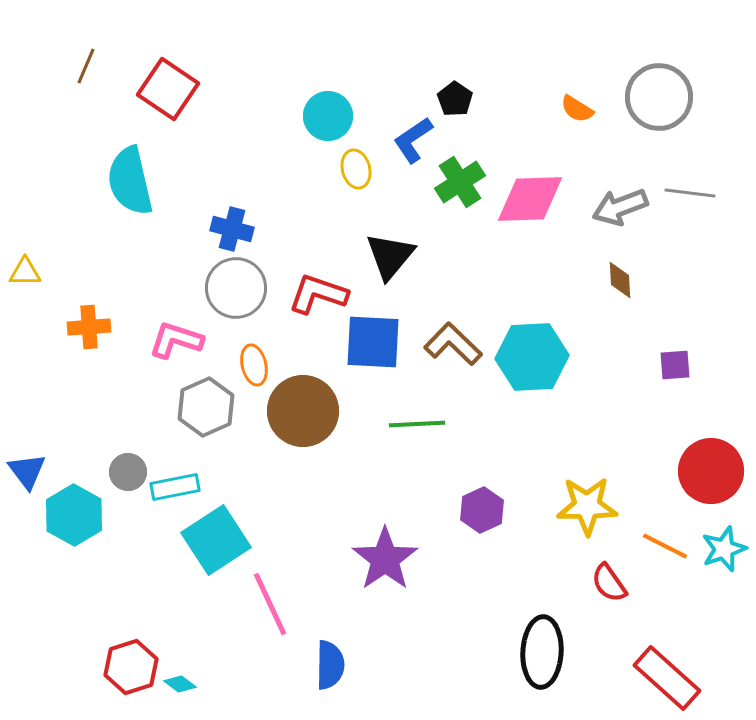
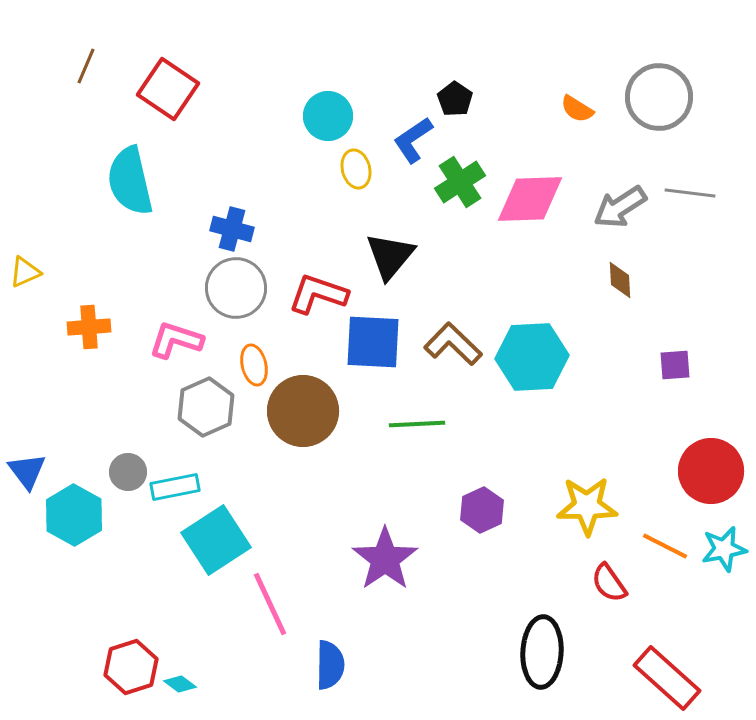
gray arrow at (620, 207): rotated 12 degrees counterclockwise
yellow triangle at (25, 272): rotated 24 degrees counterclockwise
cyan star at (724, 549): rotated 9 degrees clockwise
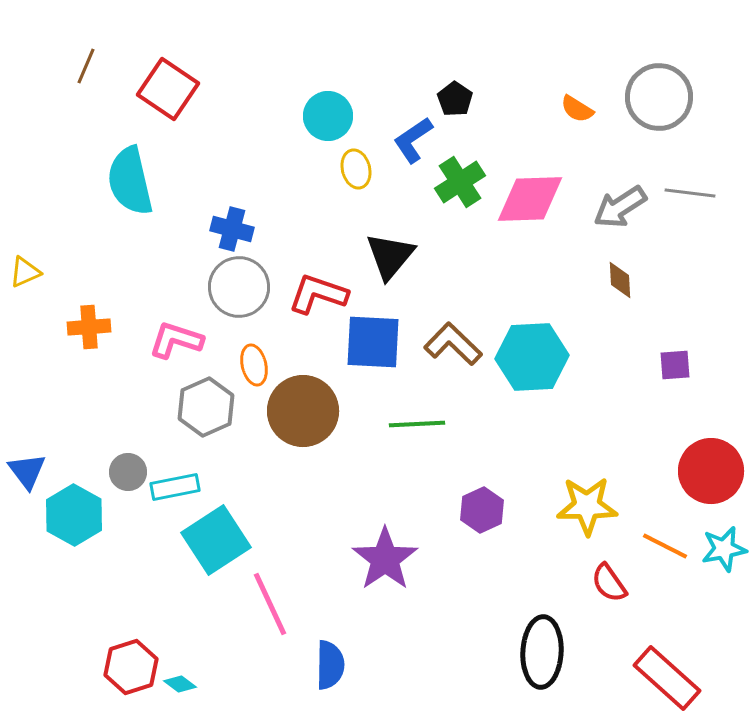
gray circle at (236, 288): moved 3 px right, 1 px up
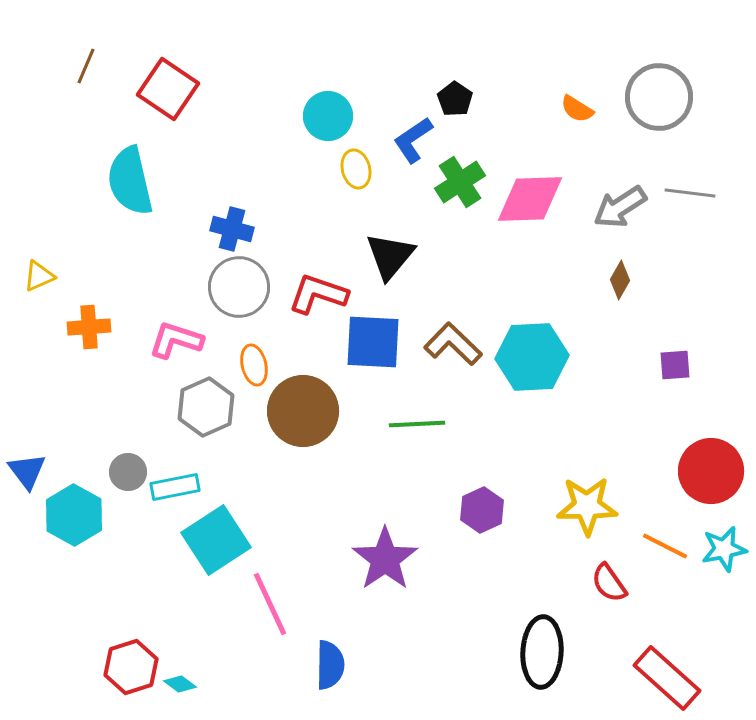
yellow triangle at (25, 272): moved 14 px right, 4 px down
brown diamond at (620, 280): rotated 33 degrees clockwise
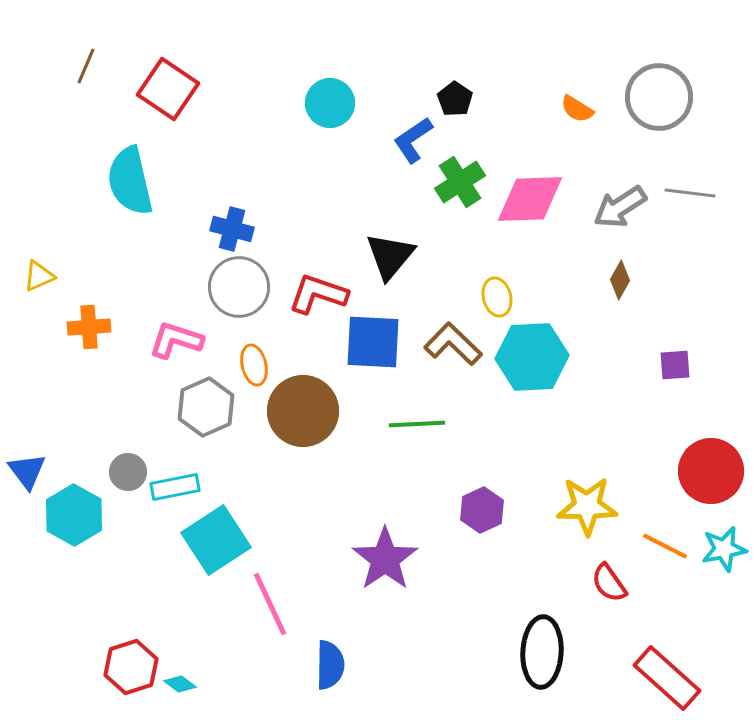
cyan circle at (328, 116): moved 2 px right, 13 px up
yellow ellipse at (356, 169): moved 141 px right, 128 px down
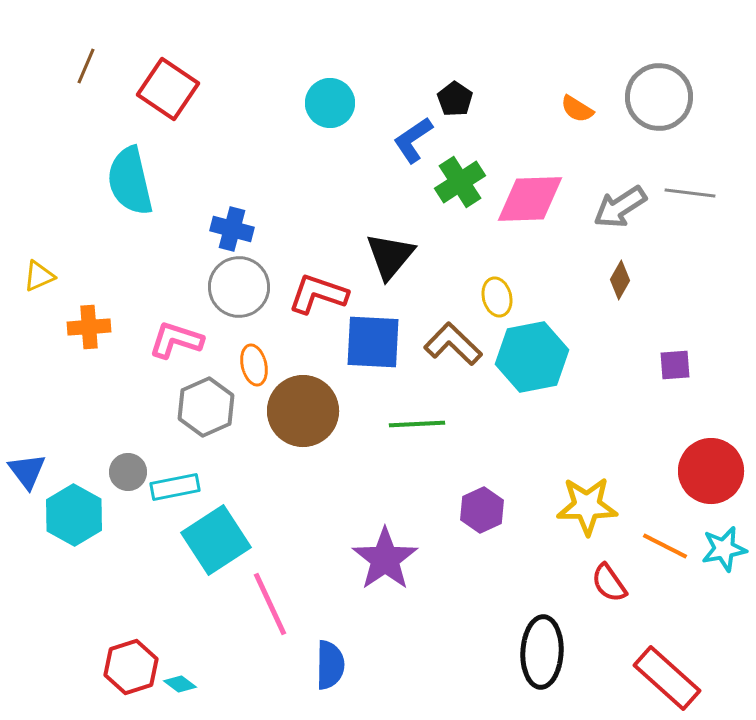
cyan hexagon at (532, 357): rotated 8 degrees counterclockwise
